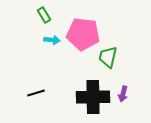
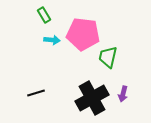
black cross: moved 1 px left, 1 px down; rotated 28 degrees counterclockwise
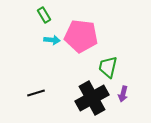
pink pentagon: moved 2 px left, 2 px down
green trapezoid: moved 10 px down
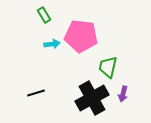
cyan arrow: moved 4 px down; rotated 14 degrees counterclockwise
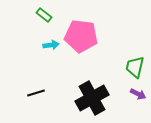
green rectangle: rotated 21 degrees counterclockwise
cyan arrow: moved 1 px left, 1 px down
green trapezoid: moved 27 px right
purple arrow: moved 15 px right; rotated 77 degrees counterclockwise
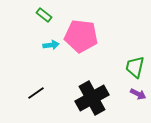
black line: rotated 18 degrees counterclockwise
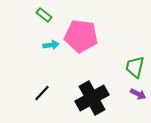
black line: moved 6 px right; rotated 12 degrees counterclockwise
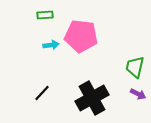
green rectangle: moved 1 px right; rotated 42 degrees counterclockwise
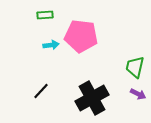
black line: moved 1 px left, 2 px up
